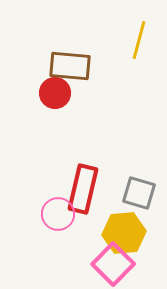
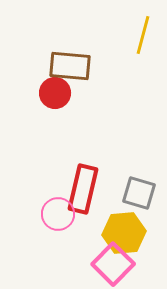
yellow line: moved 4 px right, 5 px up
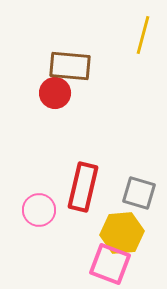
red rectangle: moved 2 px up
pink circle: moved 19 px left, 4 px up
yellow hexagon: moved 2 px left
pink square: moved 3 px left; rotated 24 degrees counterclockwise
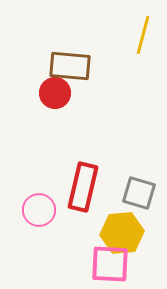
pink square: rotated 18 degrees counterclockwise
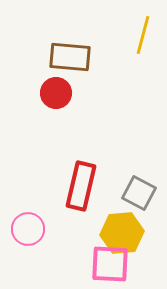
brown rectangle: moved 9 px up
red circle: moved 1 px right
red rectangle: moved 2 px left, 1 px up
gray square: rotated 12 degrees clockwise
pink circle: moved 11 px left, 19 px down
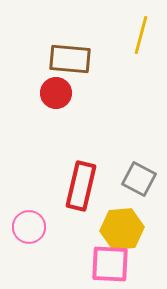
yellow line: moved 2 px left
brown rectangle: moved 2 px down
gray square: moved 14 px up
pink circle: moved 1 px right, 2 px up
yellow hexagon: moved 4 px up
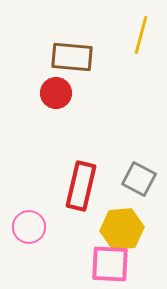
brown rectangle: moved 2 px right, 2 px up
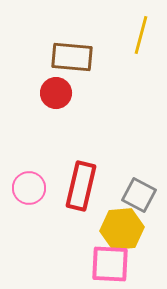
gray square: moved 16 px down
pink circle: moved 39 px up
